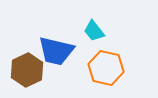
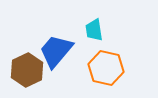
cyan trapezoid: moved 1 px up; rotated 30 degrees clockwise
blue trapezoid: rotated 117 degrees clockwise
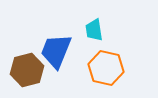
blue trapezoid: rotated 18 degrees counterclockwise
brown hexagon: rotated 12 degrees clockwise
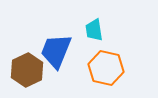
brown hexagon: rotated 12 degrees counterclockwise
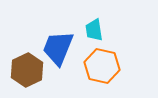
blue trapezoid: moved 2 px right, 3 px up
orange hexagon: moved 4 px left, 2 px up
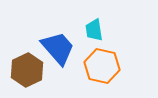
blue trapezoid: rotated 117 degrees clockwise
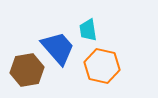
cyan trapezoid: moved 6 px left
brown hexagon: rotated 16 degrees clockwise
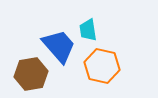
blue trapezoid: moved 1 px right, 2 px up
brown hexagon: moved 4 px right, 4 px down
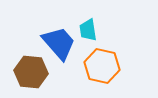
blue trapezoid: moved 3 px up
brown hexagon: moved 2 px up; rotated 16 degrees clockwise
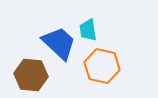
blue trapezoid: rotated 6 degrees counterclockwise
brown hexagon: moved 3 px down
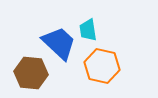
brown hexagon: moved 2 px up
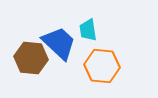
orange hexagon: rotated 8 degrees counterclockwise
brown hexagon: moved 15 px up
